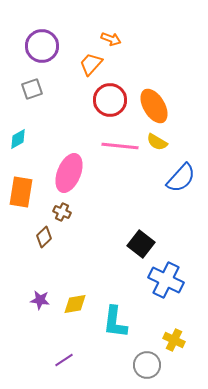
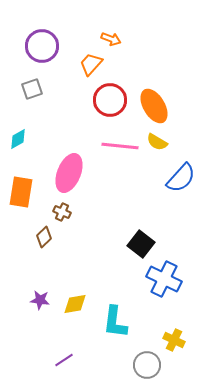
blue cross: moved 2 px left, 1 px up
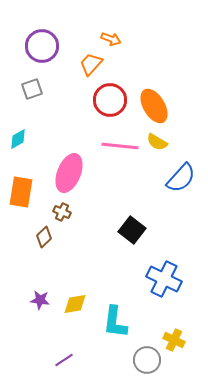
black square: moved 9 px left, 14 px up
gray circle: moved 5 px up
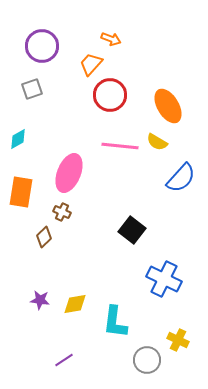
red circle: moved 5 px up
orange ellipse: moved 14 px right
yellow cross: moved 4 px right
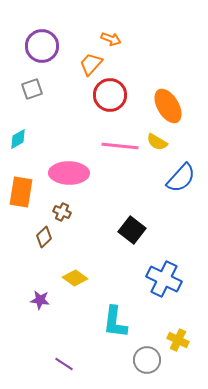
pink ellipse: rotated 69 degrees clockwise
yellow diamond: moved 26 px up; rotated 45 degrees clockwise
purple line: moved 4 px down; rotated 66 degrees clockwise
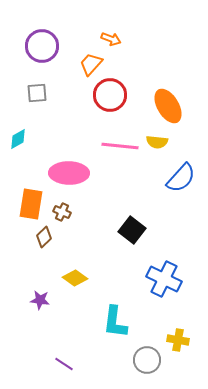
gray square: moved 5 px right, 4 px down; rotated 15 degrees clockwise
yellow semicircle: rotated 25 degrees counterclockwise
orange rectangle: moved 10 px right, 12 px down
yellow cross: rotated 15 degrees counterclockwise
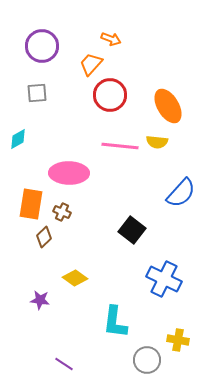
blue semicircle: moved 15 px down
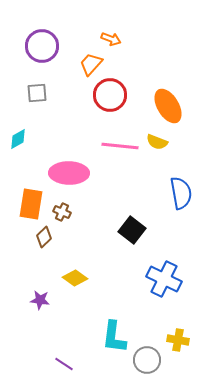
yellow semicircle: rotated 15 degrees clockwise
blue semicircle: rotated 52 degrees counterclockwise
cyan L-shape: moved 1 px left, 15 px down
